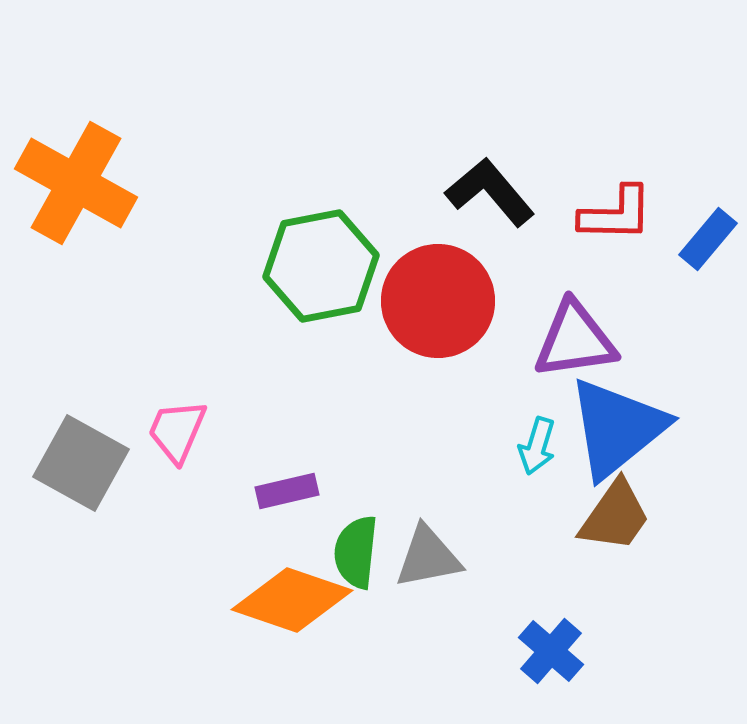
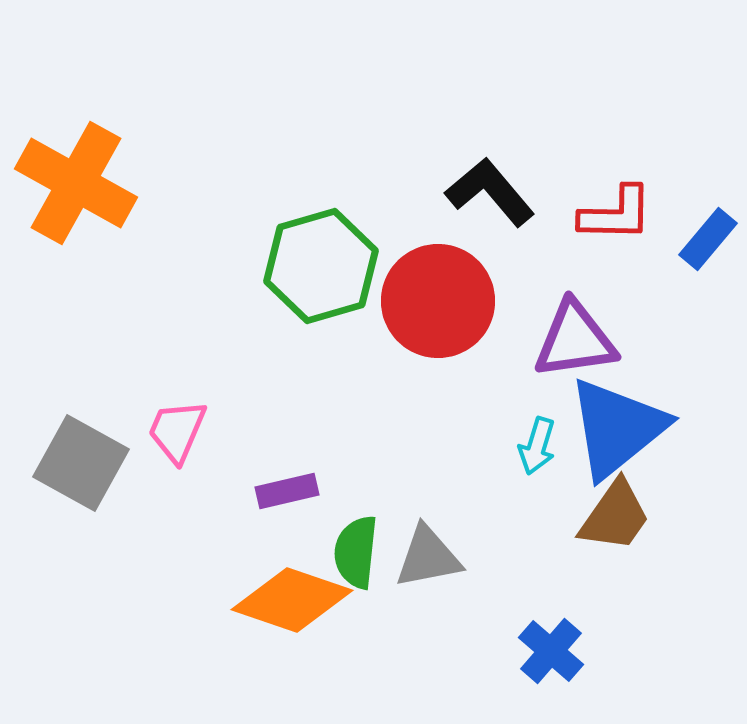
green hexagon: rotated 5 degrees counterclockwise
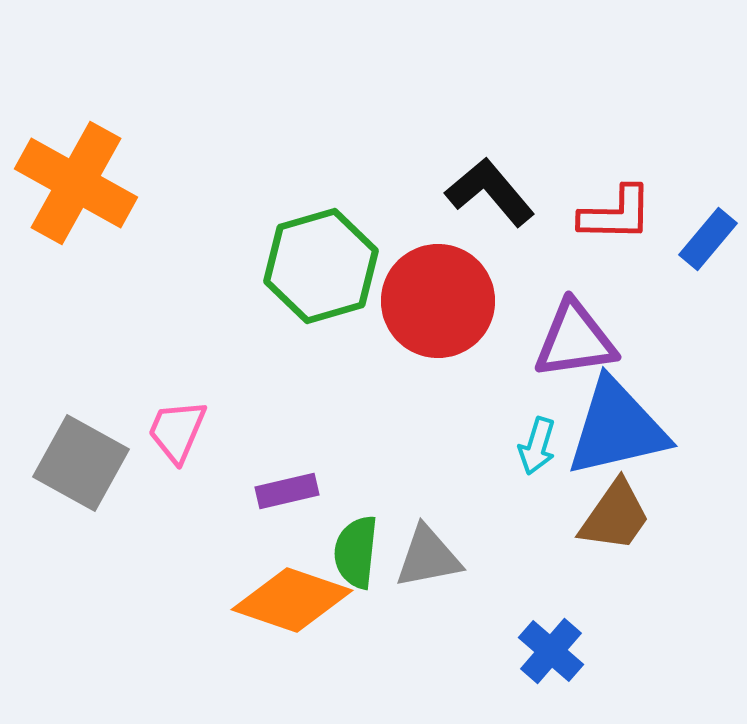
blue triangle: rotated 26 degrees clockwise
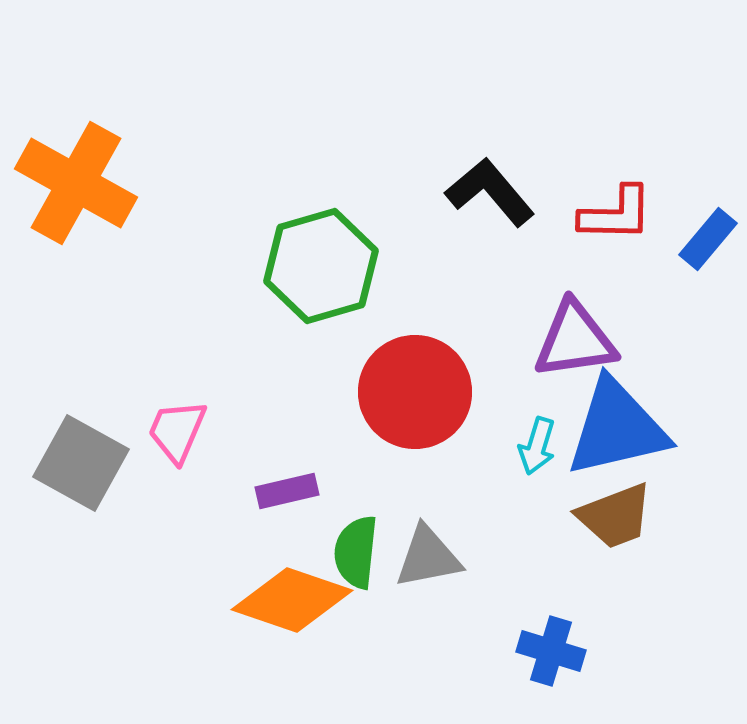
red circle: moved 23 px left, 91 px down
brown trapezoid: rotated 34 degrees clockwise
blue cross: rotated 24 degrees counterclockwise
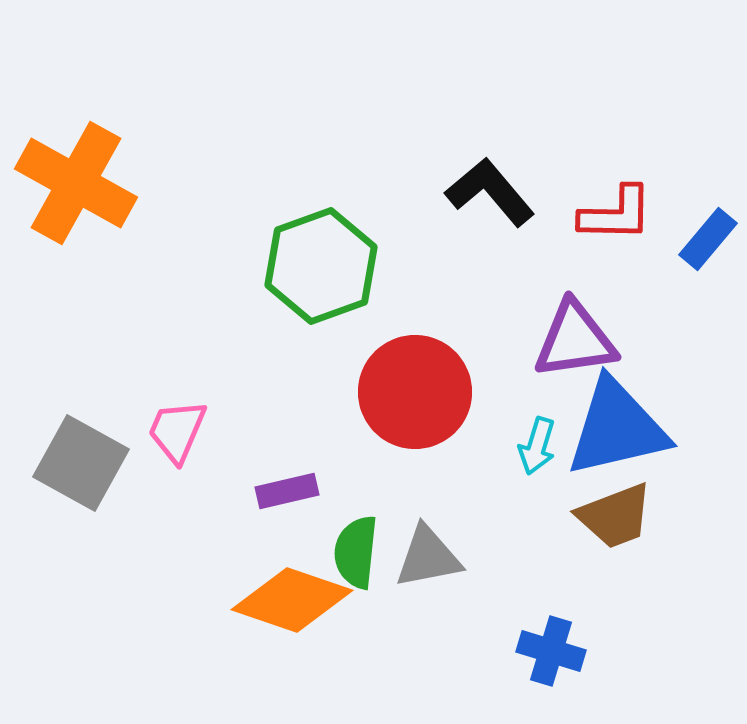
green hexagon: rotated 4 degrees counterclockwise
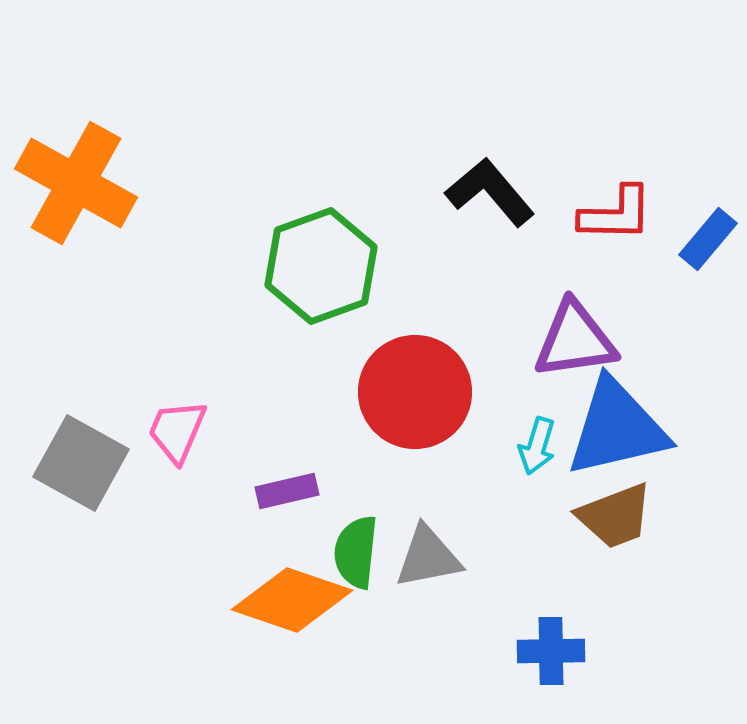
blue cross: rotated 18 degrees counterclockwise
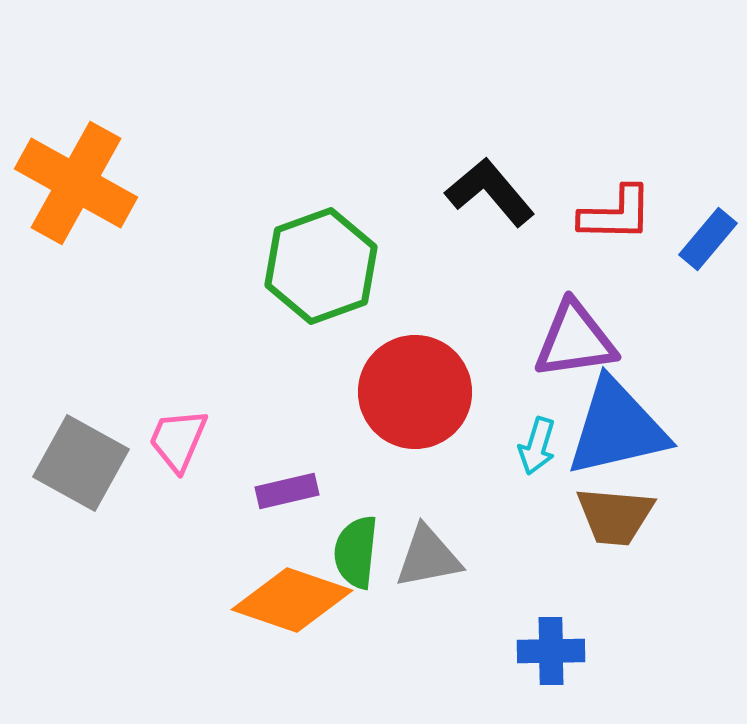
pink trapezoid: moved 1 px right, 9 px down
brown trapezoid: rotated 26 degrees clockwise
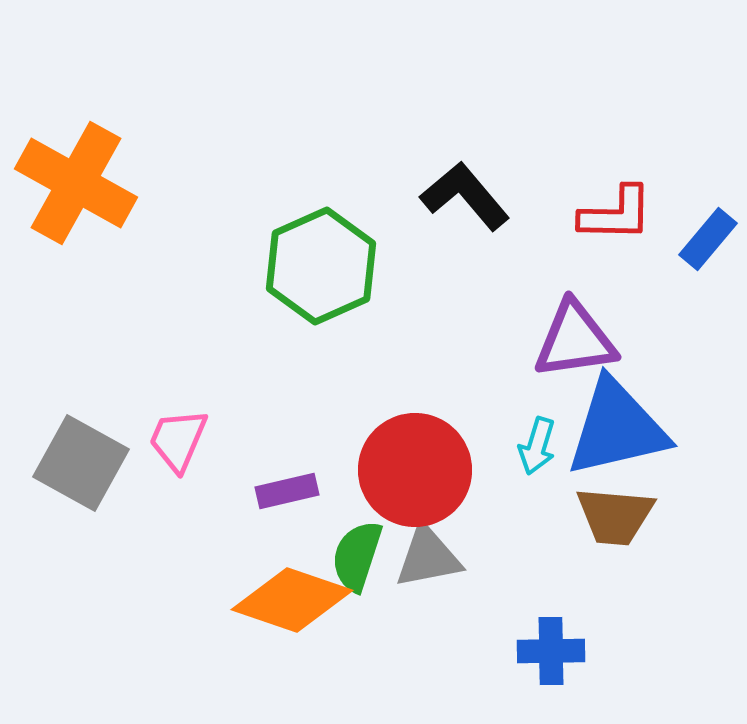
black L-shape: moved 25 px left, 4 px down
green hexagon: rotated 4 degrees counterclockwise
red circle: moved 78 px down
green semicircle: moved 1 px right, 4 px down; rotated 12 degrees clockwise
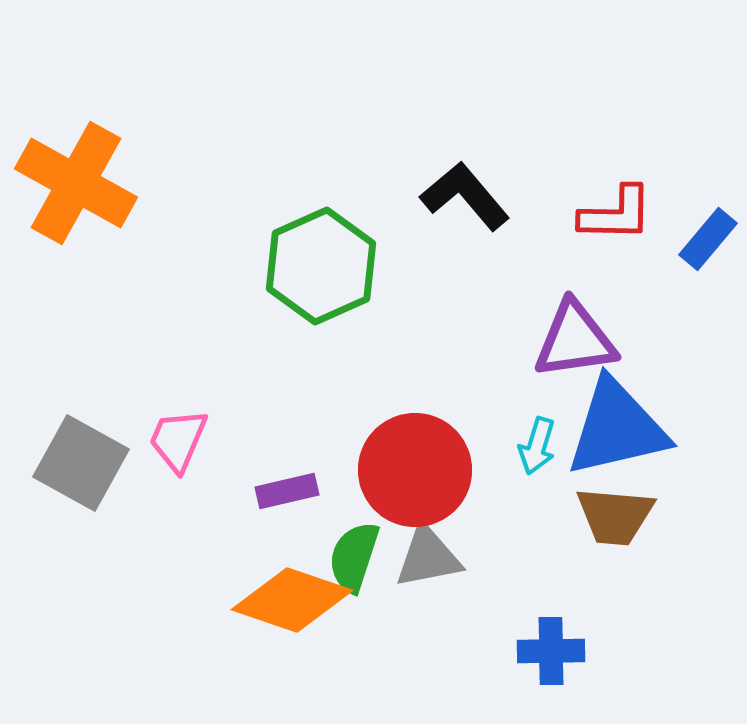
green semicircle: moved 3 px left, 1 px down
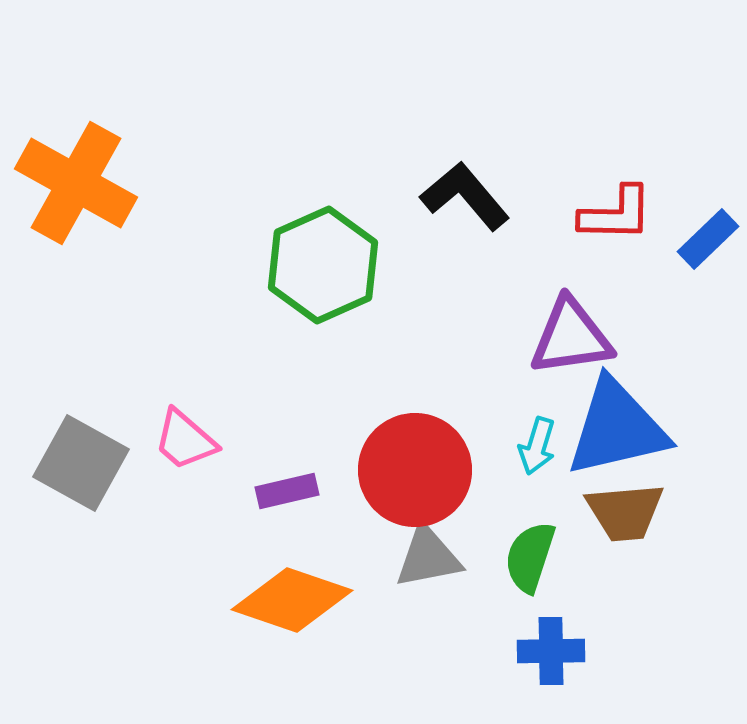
blue rectangle: rotated 6 degrees clockwise
green hexagon: moved 2 px right, 1 px up
purple triangle: moved 4 px left, 3 px up
pink trapezoid: moved 7 px right; rotated 72 degrees counterclockwise
brown trapezoid: moved 10 px right, 4 px up; rotated 10 degrees counterclockwise
green semicircle: moved 176 px right
